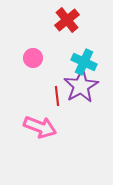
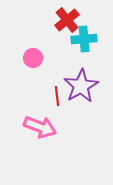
cyan cross: moved 23 px up; rotated 30 degrees counterclockwise
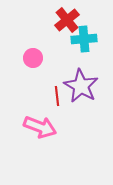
purple star: rotated 12 degrees counterclockwise
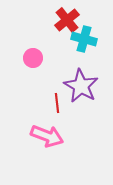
cyan cross: rotated 20 degrees clockwise
red line: moved 7 px down
pink arrow: moved 7 px right, 9 px down
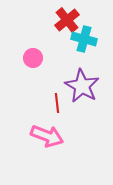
purple star: moved 1 px right
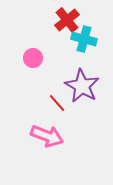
red line: rotated 36 degrees counterclockwise
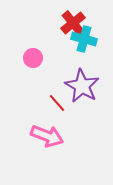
red cross: moved 6 px right, 3 px down
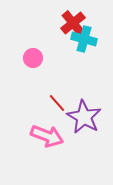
purple star: moved 2 px right, 31 px down
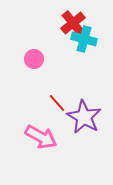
pink circle: moved 1 px right, 1 px down
pink arrow: moved 6 px left, 1 px down; rotated 8 degrees clockwise
